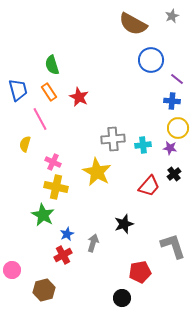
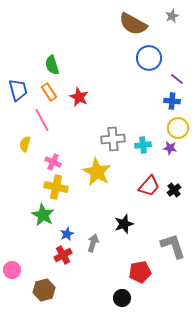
blue circle: moved 2 px left, 2 px up
pink line: moved 2 px right, 1 px down
black cross: moved 16 px down
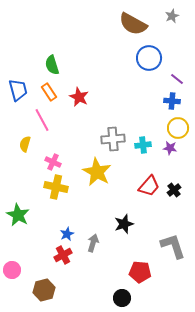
green star: moved 25 px left
red pentagon: rotated 15 degrees clockwise
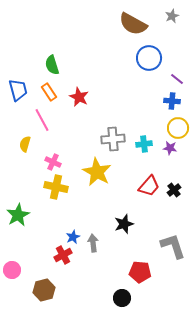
cyan cross: moved 1 px right, 1 px up
green star: rotated 15 degrees clockwise
blue star: moved 6 px right, 3 px down
gray arrow: rotated 24 degrees counterclockwise
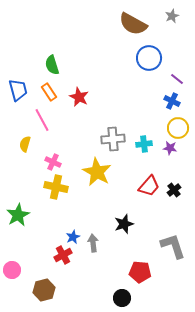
blue cross: rotated 21 degrees clockwise
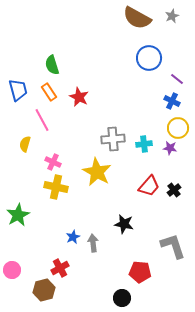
brown semicircle: moved 4 px right, 6 px up
black star: rotated 30 degrees clockwise
red cross: moved 3 px left, 13 px down
